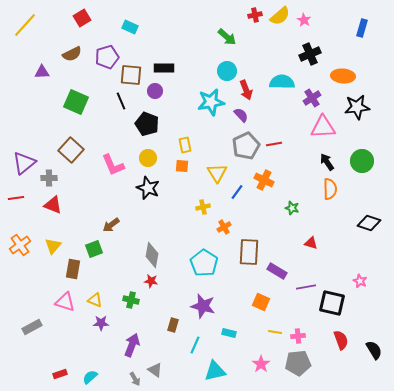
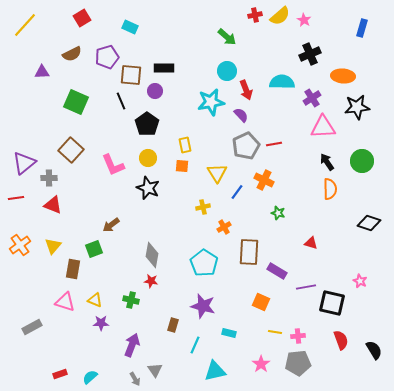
black pentagon at (147, 124): rotated 15 degrees clockwise
green star at (292, 208): moved 14 px left, 5 px down
gray triangle at (155, 370): rotated 21 degrees clockwise
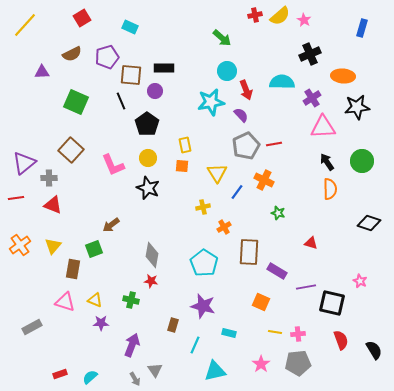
green arrow at (227, 37): moved 5 px left, 1 px down
pink cross at (298, 336): moved 2 px up
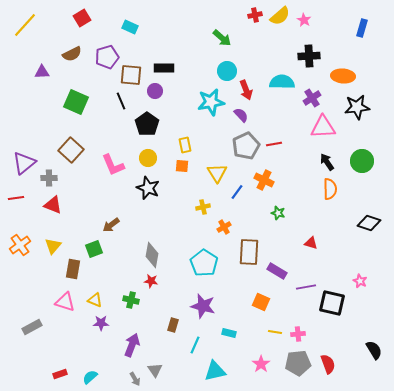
black cross at (310, 54): moved 1 px left, 2 px down; rotated 20 degrees clockwise
red semicircle at (341, 340): moved 13 px left, 24 px down
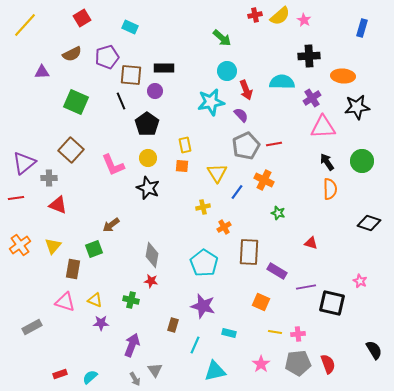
red triangle at (53, 205): moved 5 px right
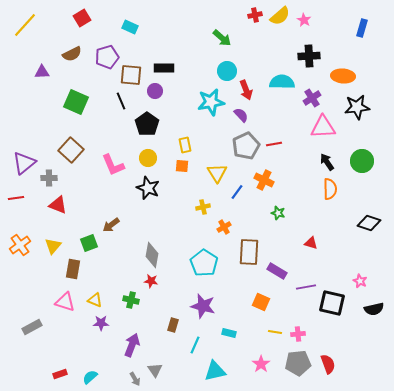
green square at (94, 249): moved 5 px left, 6 px up
black semicircle at (374, 350): moved 41 px up; rotated 108 degrees clockwise
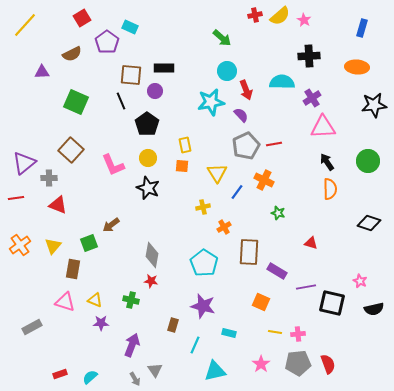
purple pentagon at (107, 57): moved 15 px up; rotated 20 degrees counterclockwise
orange ellipse at (343, 76): moved 14 px right, 9 px up
black star at (357, 107): moved 17 px right, 2 px up
green circle at (362, 161): moved 6 px right
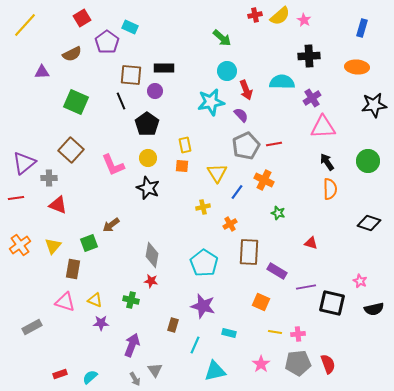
orange cross at (224, 227): moved 6 px right, 3 px up
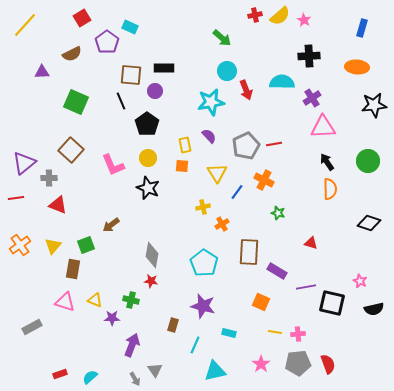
purple semicircle at (241, 115): moved 32 px left, 21 px down
orange cross at (230, 224): moved 8 px left
green square at (89, 243): moved 3 px left, 2 px down
purple star at (101, 323): moved 11 px right, 5 px up
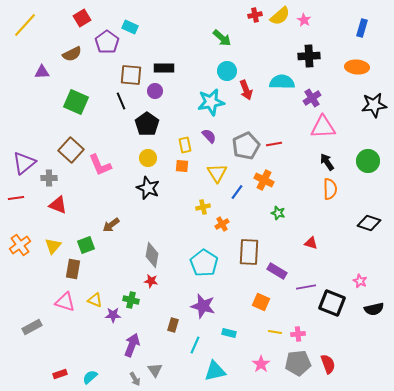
pink L-shape at (113, 165): moved 13 px left
black square at (332, 303): rotated 8 degrees clockwise
purple star at (112, 318): moved 1 px right, 3 px up
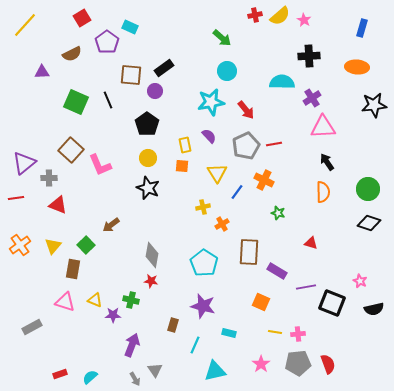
black rectangle at (164, 68): rotated 36 degrees counterclockwise
red arrow at (246, 90): moved 20 px down; rotated 18 degrees counterclockwise
black line at (121, 101): moved 13 px left, 1 px up
green circle at (368, 161): moved 28 px down
orange semicircle at (330, 189): moved 7 px left, 3 px down
green square at (86, 245): rotated 24 degrees counterclockwise
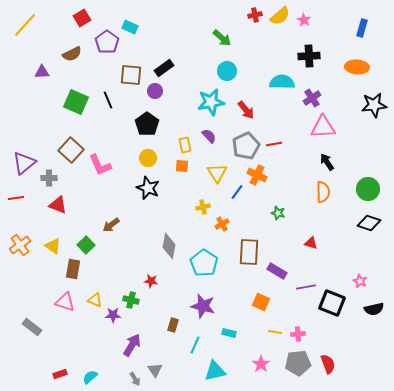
orange cross at (264, 180): moved 7 px left, 5 px up
yellow triangle at (53, 246): rotated 36 degrees counterclockwise
gray diamond at (152, 255): moved 17 px right, 9 px up
gray rectangle at (32, 327): rotated 66 degrees clockwise
purple arrow at (132, 345): rotated 10 degrees clockwise
